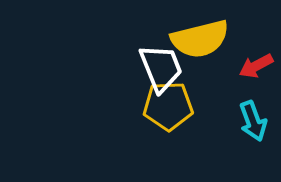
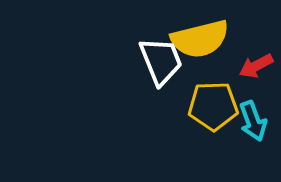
white trapezoid: moved 7 px up
yellow pentagon: moved 45 px right
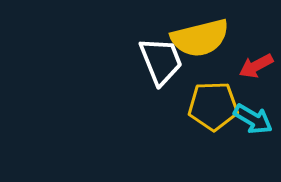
yellow semicircle: moved 1 px up
cyan arrow: moved 2 px up; rotated 39 degrees counterclockwise
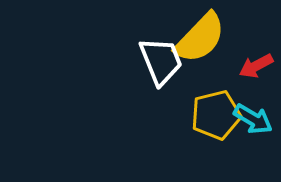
yellow semicircle: rotated 32 degrees counterclockwise
yellow pentagon: moved 3 px right, 9 px down; rotated 12 degrees counterclockwise
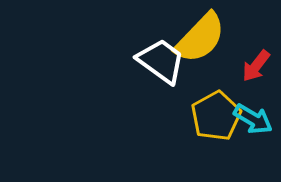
white trapezoid: rotated 32 degrees counterclockwise
red arrow: rotated 24 degrees counterclockwise
yellow pentagon: moved 1 px down; rotated 15 degrees counterclockwise
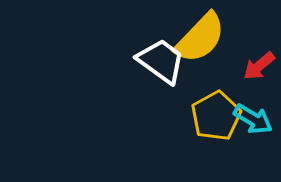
red arrow: moved 3 px right; rotated 12 degrees clockwise
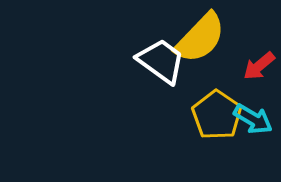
yellow pentagon: moved 1 px right, 1 px up; rotated 9 degrees counterclockwise
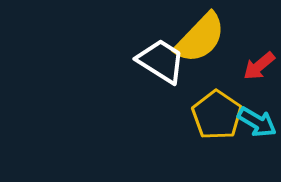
white trapezoid: rotated 4 degrees counterclockwise
cyan arrow: moved 4 px right, 3 px down
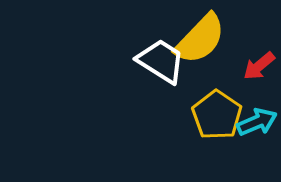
yellow semicircle: moved 1 px down
cyan arrow: rotated 54 degrees counterclockwise
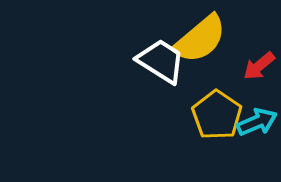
yellow semicircle: rotated 6 degrees clockwise
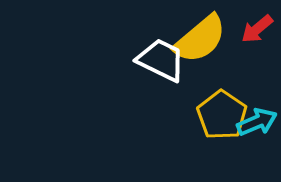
white trapezoid: moved 1 px up; rotated 6 degrees counterclockwise
red arrow: moved 2 px left, 37 px up
yellow pentagon: moved 5 px right
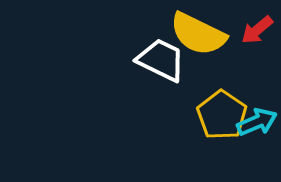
red arrow: moved 1 px down
yellow semicircle: moved 2 px left, 5 px up; rotated 66 degrees clockwise
